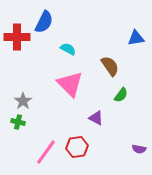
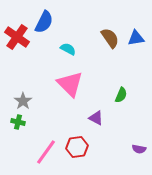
red cross: rotated 35 degrees clockwise
brown semicircle: moved 28 px up
green semicircle: rotated 14 degrees counterclockwise
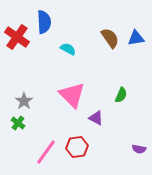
blue semicircle: rotated 30 degrees counterclockwise
pink triangle: moved 2 px right, 11 px down
gray star: moved 1 px right
green cross: moved 1 px down; rotated 24 degrees clockwise
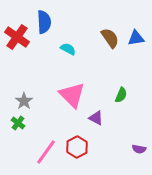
red hexagon: rotated 20 degrees counterclockwise
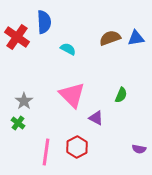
brown semicircle: rotated 75 degrees counterclockwise
pink line: rotated 28 degrees counterclockwise
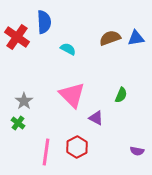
purple semicircle: moved 2 px left, 2 px down
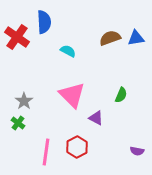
cyan semicircle: moved 2 px down
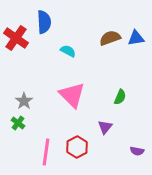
red cross: moved 1 px left, 1 px down
green semicircle: moved 1 px left, 2 px down
purple triangle: moved 9 px right, 9 px down; rotated 42 degrees clockwise
